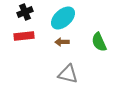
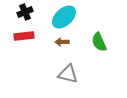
cyan ellipse: moved 1 px right, 1 px up
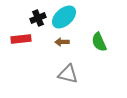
black cross: moved 13 px right, 6 px down
red rectangle: moved 3 px left, 3 px down
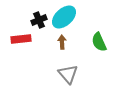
black cross: moved 1 px right, 2 px down
brown arrow: rotated 88 degrees clockwise
gray triangle: rotated 35 degrees clockwise
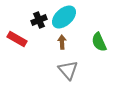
red rectangle: moved 4 px left; rotated 36 degrees clockwise
gray triangle: moved 4 px up
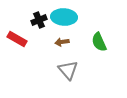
cyan ellipse: rotated 45 degrees clockwise
brown arrow: rotated 96 degrees counterclockwise
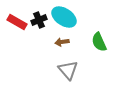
cyan ellipse: rotated 30 degrees clockwise
red rectangle: moved 17 px up
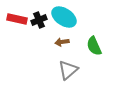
red rectangle: moved 3 px up; rotated 18 degrees counterclockwise
green semicircle: moved 5 px left, 4 px down
gray triangle: rotated 30 degrees clockwise
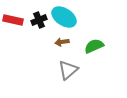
red rectangle: moved 4 px left, 1 px down
green semicircle: rotated 90 degrees clockwise
